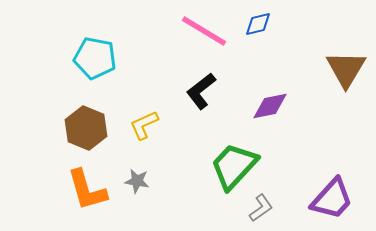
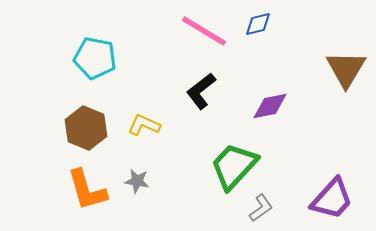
yellow L-shape: rotated 48 degrees clockwise
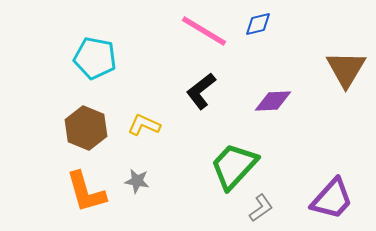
purple diamond: moved 3 px right, 5 px up; rotated 9 degrees clockwise
orange L-shape: moved 1 px left, 2 px down
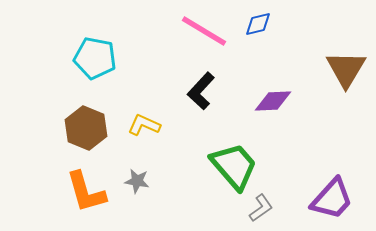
black L-shape: rotated 9 degrees counterclockwise
green trapezoid: rotated 96 degrees clockwise
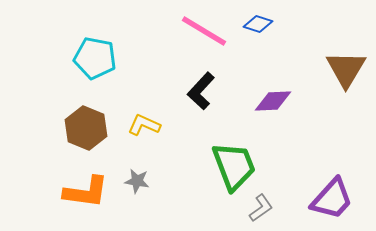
blue diamond: rotated 32 degrees clockwise
green trapezoid: rotated 20 degrees clockwise
orange L-shape: rotated 66 degrees counterclockwise
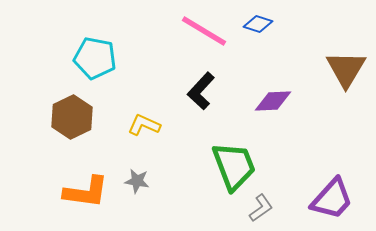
brown hexagon: moved 14 px left, 11 px up; rotated 12 degrees clockwise
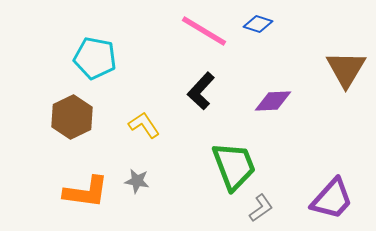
yellow L-shape: rotated 32 degrees clockwise
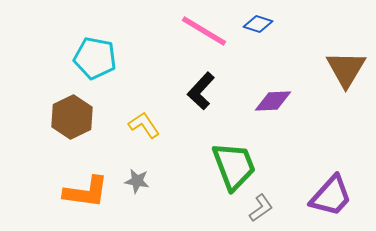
purple trapezoid: moved 1 px left, 3 px up
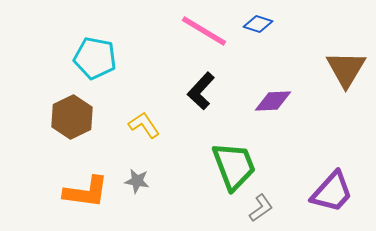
purple trapezoid: moved 1 px right, 4 px up
